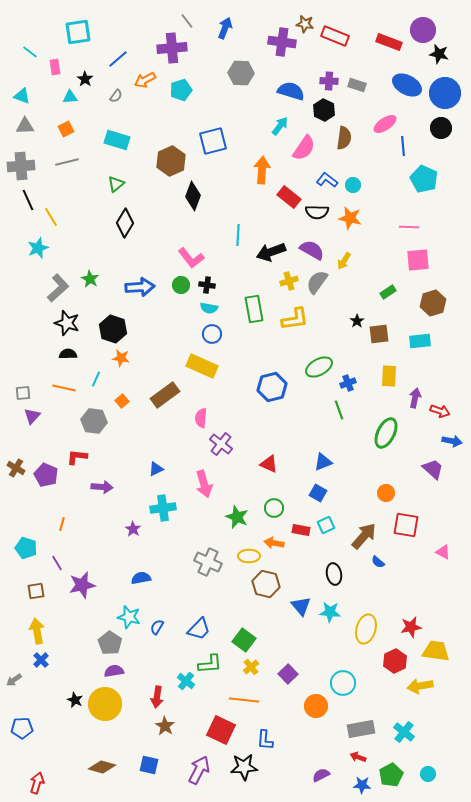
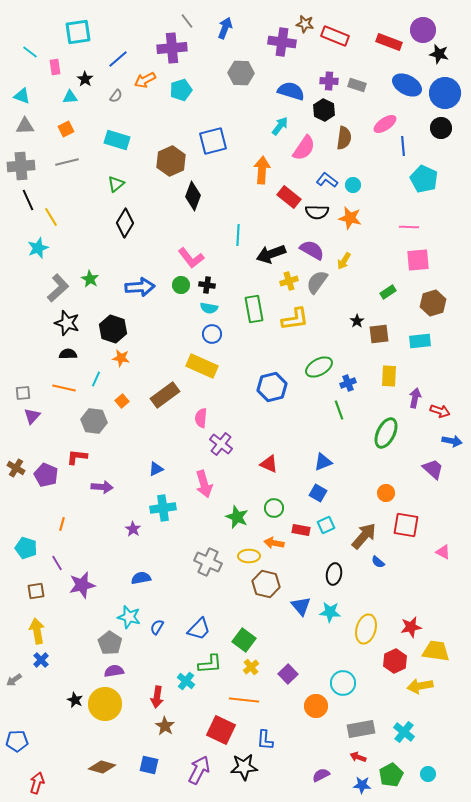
black arrow at (271, 252): moved 2 px down
black ellipse at (334, 574): rotated 20 degrees clockwise
blue pentagon at (22, 728): moved 5 px left, 13 px down
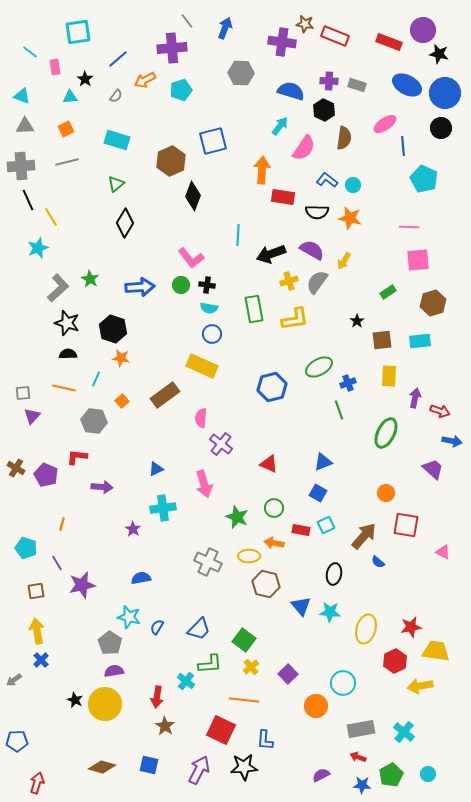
red rectangle at (289, 197): moved 6 px left; rotated 30 degrees counterclockwise
brown square at (379, 334): moved 3 px right, 6 px down
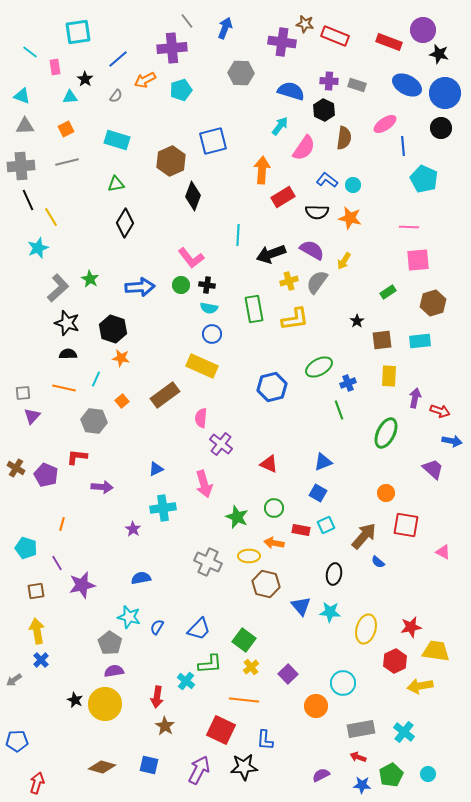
green triangle at (116, 184): rotated 30 degrees clockwise
red rectangle at (283, 197): rotated 40 degrees counterclockwise
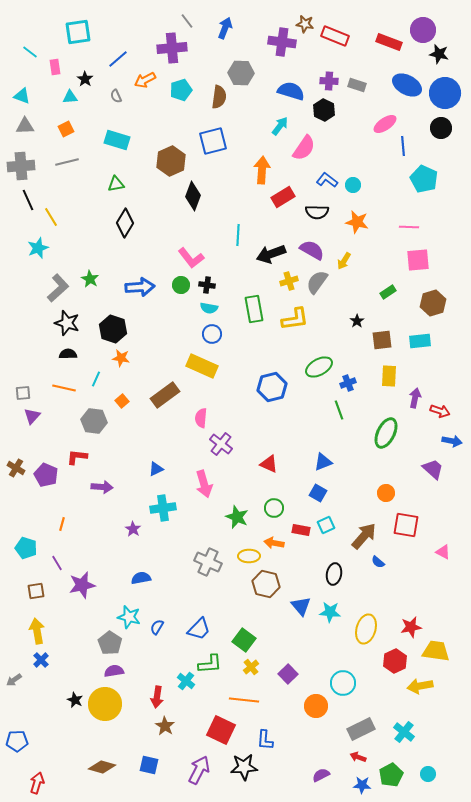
gray semicircle at (116, 96): rotated 120 degrees clockwise
brown semicircle at (344, 138): moved 125 px left, 41 px up
orange star at (350, 218): moved 7 px right, 4 px down
gray rectangle at (361, 729): rotated 16 degrees counterclockwise
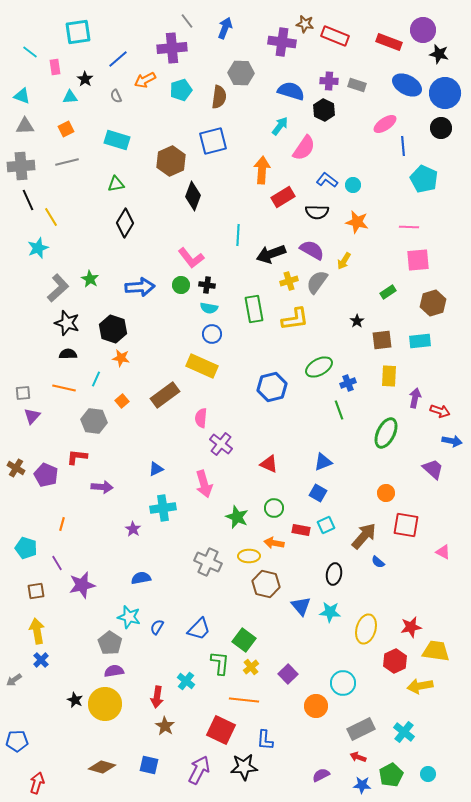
green L-shape at (210, 664): moved 10 px right, 1 px up; rotated 80 degrees counterclockwise
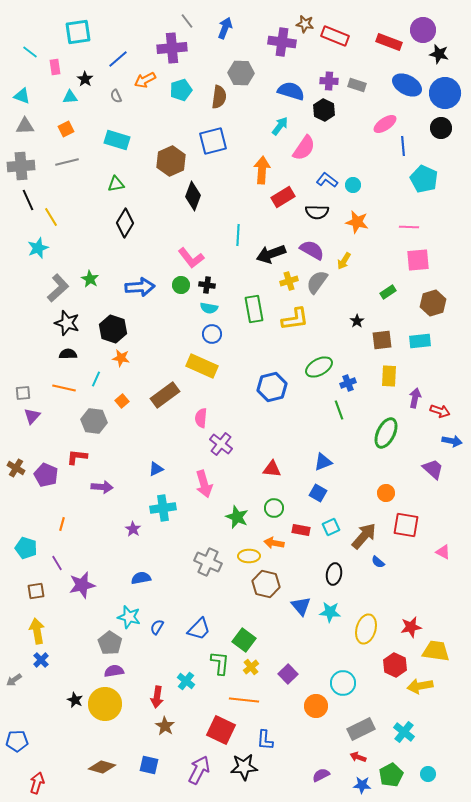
red triangle at (269, 464): moved 3 px right, 5 px down; rotated 18 degrees counterclockwise
cyan square at (326, 525): moved 5 px right, 2 px down
red hexagon at (395, 661): moved 4 px down; rotated 10 degrees counterclockwise
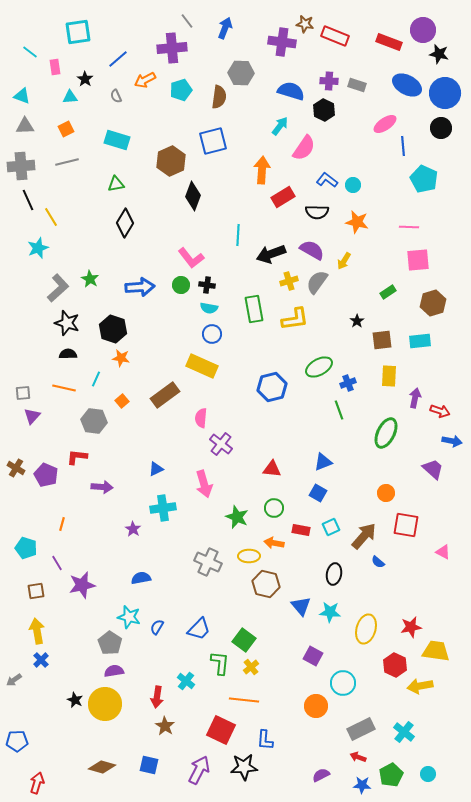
purple square at (288, 674): moved 25 px right, 18 px up; rotated 18 degrees counterclockwise
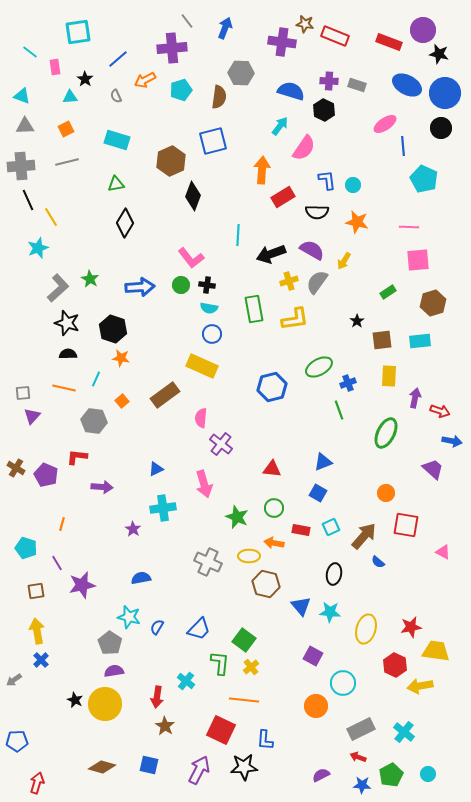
blue L-shape at (327, 180): rotated 45 degrees clockwise
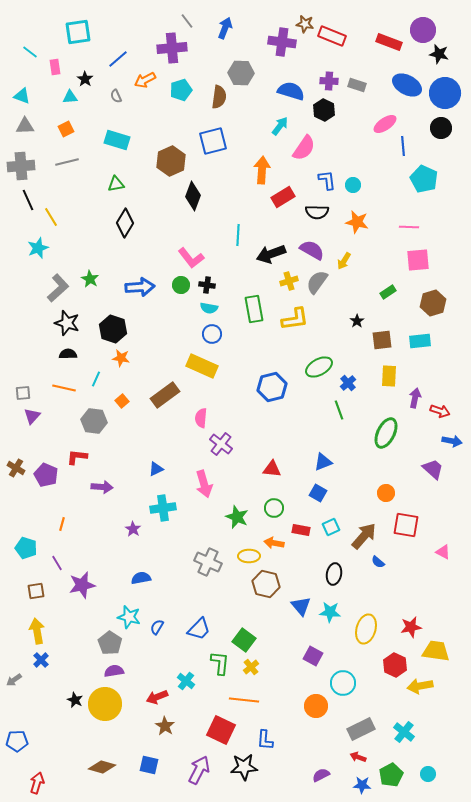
red rectangle at (335, 36): moved 3 px left
blue cross at (348, 383): rotated 21 degrees counterclockwise
red arrow at (157, 697): rotated 60 degrees clockwise
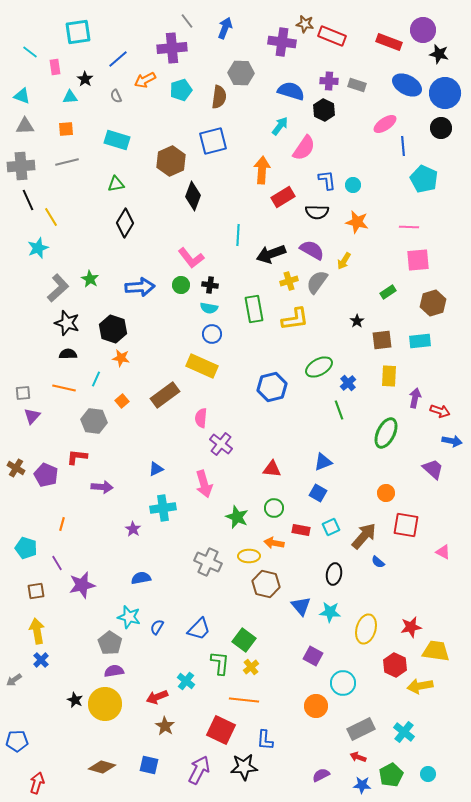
orange square at (66, 129): rotated 21 degrees clockwise
black cross at (207, 285): moved 3 px right
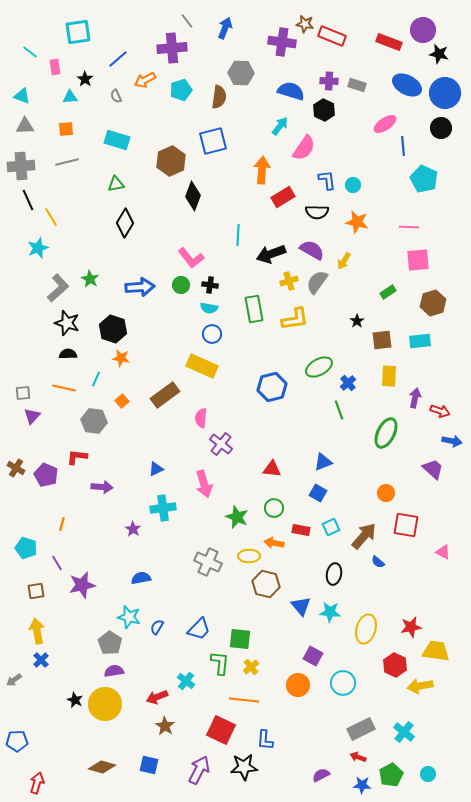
green square at (244, 640): moved 4 px left, 1 px up; rotated 30 degrees counterclockwise
orange circle at (316, 706): moved 18 px left, 21 px up
